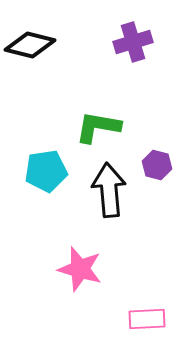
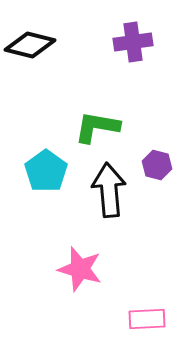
purple cross: rotated 9 degrees clockwise
green L-shape: moved 1 px left
cyan pentagon: rotated 27 degrees counterclockwise
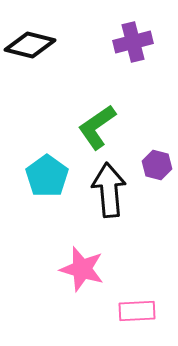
purple cross: rotated 6 degrees counterclockwise
green L-shape: rotated 45 degrees counterclockwise
cyan pentagon: moved 1 px right, 5 px down
pink star: moved 2 px right
pink rectangle: moved 10 px left, 8 px up
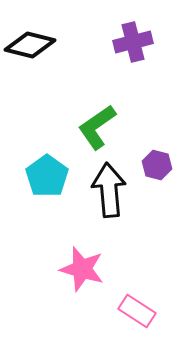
pink rectangle: rotated 36 degrees clockwise
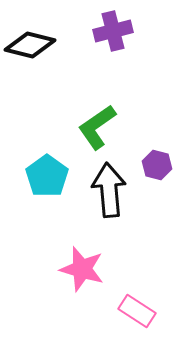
purple cross: moved 20 px left, 11 px up
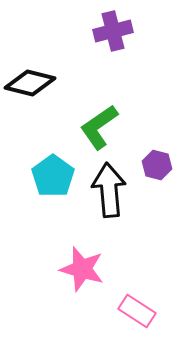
black diamond: moved 38 px down
green L-shape: moved 2 px right
cyan pentagon: moved 6 px right
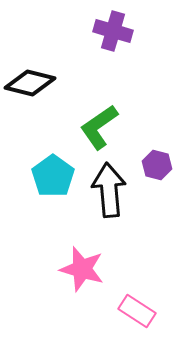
purple cross: rotated 30 degrees clockwise
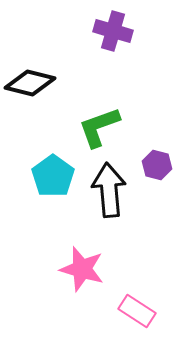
green L-shape: rotated 15 degrees clockwise
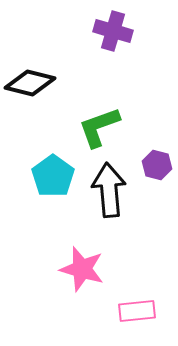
pink rectangle: rotated 39 degrees counterclockwise
